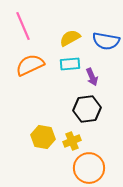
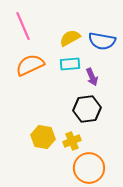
blue semicircle: moved 4 px left
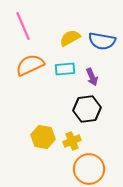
cyan rectangle: moved 5 px left, 5 px down
orange circle: moved 1 px down
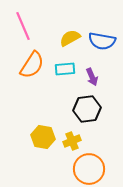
orange semicircle: moved 2 px right; rotated 148 degrees clockwise
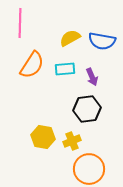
pink line: moved 3 px left, 3 px up; rotated 24 degrees clockwise
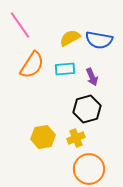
pink line: moved 2 px down; rotated 36 degrees counterclockwise
blue semicircle: moved 3 px left, 1 px up
black hexagon: rotated 8 degrees counterclockwise
yellow hexagon: rotated 20 degrees counterclockwise
yellow cross: moved 4 px right, 3 px up
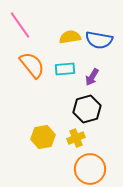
yellow semicircle: moved 1 px up; rotated 20 degrees clockwise
orange semicircle: rotated 72 degrees counterclockwise
purple arrow: rotated 54 degrees clockwise
orange circle: moved 1 px right
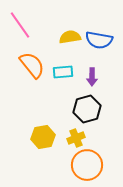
cyan rectangle: moved 2 px left, 3 px down
purple arrow: rotated 30 degrees counterclockwise
orange circle: moved 3 px left, 4 px up
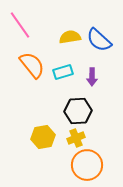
blue semicircle: rotated 32 degrees clockwise
cyan rectangle: rotated 12 degrees counterclockwise
black hexagon: moved 9 px left, 2 px down; rotated 12 degrees clockwise
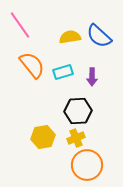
blue semicircle: moved 4 px up
